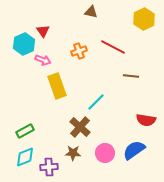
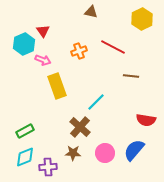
yellow hexagon: moved 2 px left
blue semicircle: rotated 15 degrees counterclockwise
purple cross: moved 1 px left
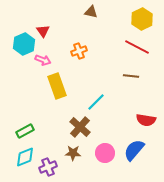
red line: moved 24 px right
purple cross: rotated 18 degrees counterclockwise
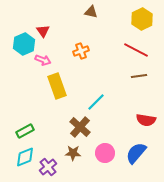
red line: moved 1 px left, 3 px down
orange cross: moved 2 px right
brown line: moved 8 px right; rotated 14 degrees counterclockwise
blue semicircle: moved 2 px right, 3 px down
purple cross: rotated 18 degrees counterclockwise
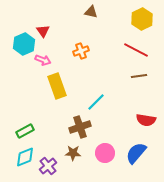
brown cross: rotated 30 degrees clockwise
purple cross: moved 1 px up
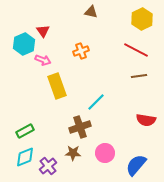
blue semicircle: moved 12 px down
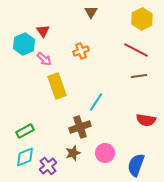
brown triangle: rotated 48 degrees clockwise
pink arrow: moved 1 px right, 1 px up; rotated 21 degrees clockwise
cyan line: rotated 12 degrees counterclockwise
brown star: rotated 21 degrees counterclockwise
blue semicircle: rotated 20 degrees counterclockwise
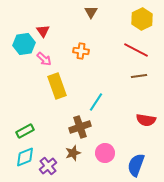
cyan hexagon: rotated 15 degrees clockwise
orange cross: rotated 28 degrees clockwise
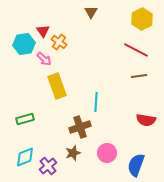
orange cross: moved 22 px left, 9 px up; rotated 28 degrees clockwise
cyan line: rotated 30 degrees counterclockwise
green rectangle: moved 12 px up; rotated 12 degrees clockwise
pink circle: moved 2 px right
